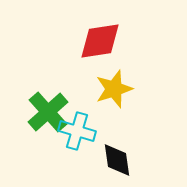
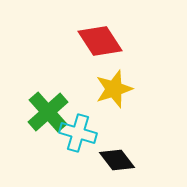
red diamond: rotated 66 degrees clockwise
cyan cross: moved 1 px right, 2 px down
black diamond: rotated 30 degrees counterclockwise
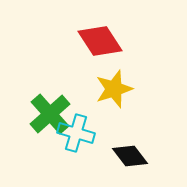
green cross: moved 2 px right, 2 px down
cyan cross: moved 2 px left
black diamond: moved 13 px right, 4 px up
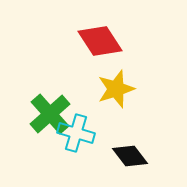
yellow star: moved 2 px right
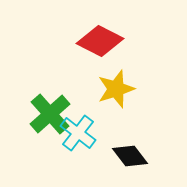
red diamond: rotated 30 degrees counterclockwise
cyan cross: moved 2 px right; rotated 21 degrees clockwise
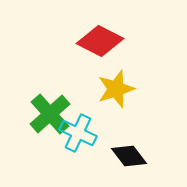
cyan cross: rotated 12 degrees counterclockwise
black diamond: moved 1 px left
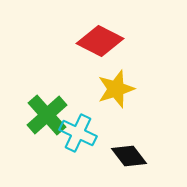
green cross: moved 3 px left, 1 px down
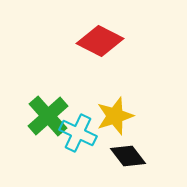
yellow star: moved 1 px left, 27 px down
green cross: moved 1 px right, 1 px down
black diamond: moved 1 px left
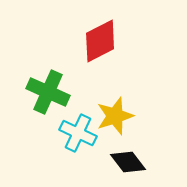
red diamond: rotated 54 degrees counterclockwise
green cross: moved 24 px up; rotated 24 degrees counterclockwise
black diamond: moved 6 px down
